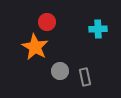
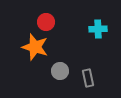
red circle: moved 1 px left
orange star: rotated 12 degrees counterclockwise
gray rectangle: moved 3 px right, 1 px down
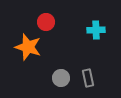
cyan cross: moved 2 px left, 1 px down
orange star: moved 7 px left
gray circle: moved 1 px right, 7 px down
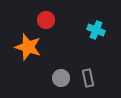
red circle: moved 2 px up
cyan cross: rotated 24 degrees clockwise
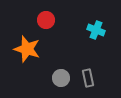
orange star: moved 1 px left, 2 px down
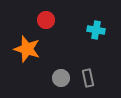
cyan cross: rotated 12 degrees counterclockwise
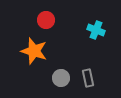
cyan cross: rotated 12 degrees clockwise
orange star: moved 7 px right, 2 px down
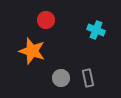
orange star: moved 2 px left
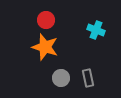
orange star: moved 13 px right, 4 px up
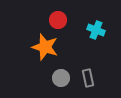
red circle: moved 12 px right
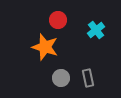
cyan cross: rotated 30 degrees clockwise
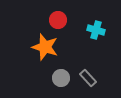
cyan cross: rotated 36 degrees counterclockwise
gray rectangle: rotated 30 degrees counterclockwise
